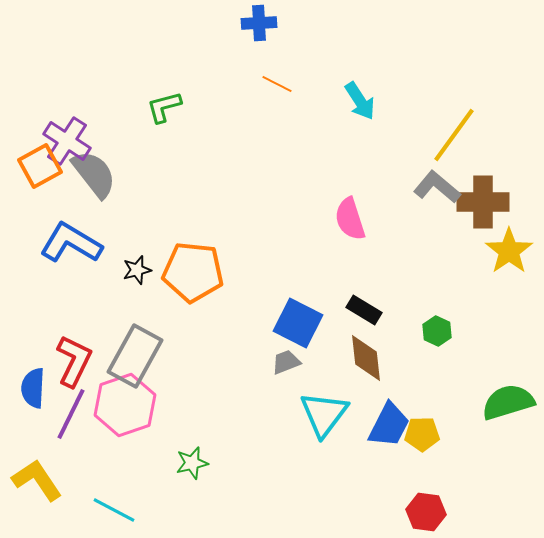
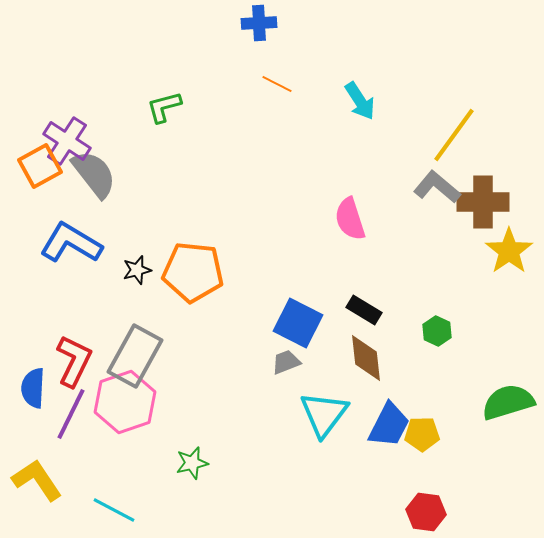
pink hexagon: moved 3 px up
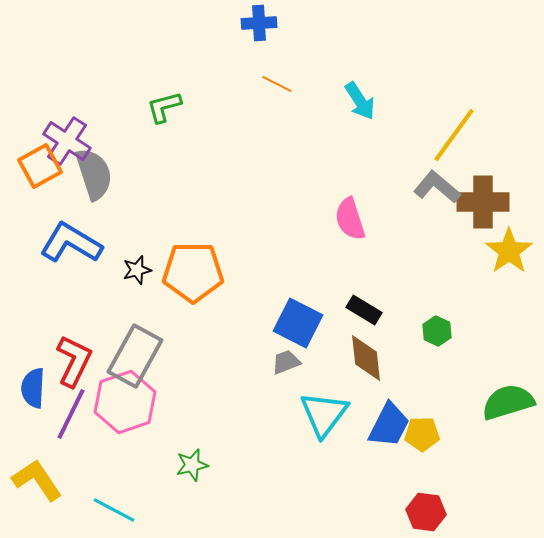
gray semicircle: rotated 20 degrees clockwise
orange pentagon: rotated 6 degrees counterclockwise
green star: moved 2 px down
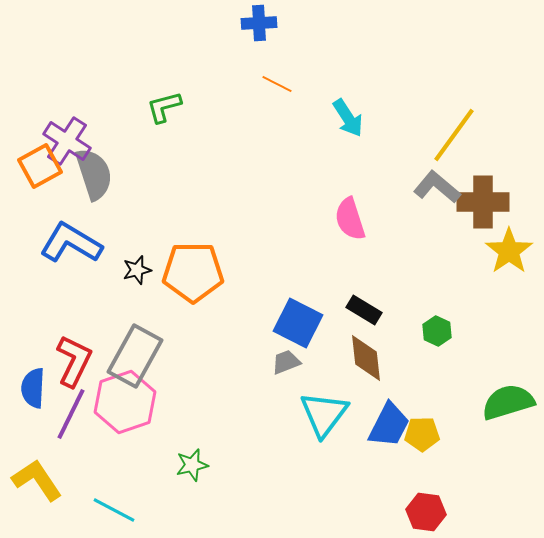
cyan arrow: moved 12 px left, 17 px down
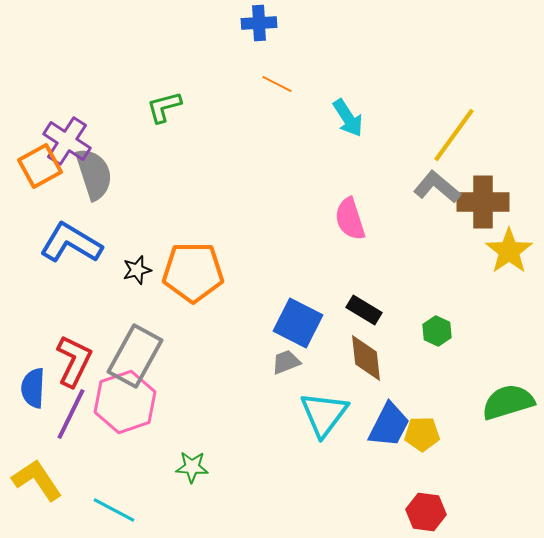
green star: moved 2 px down; rotated 16 degrees clockwise
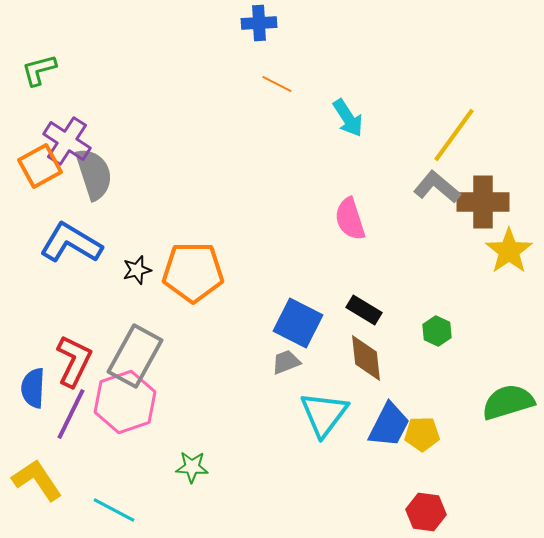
green L-shape: moved 125 px left, 37 px up
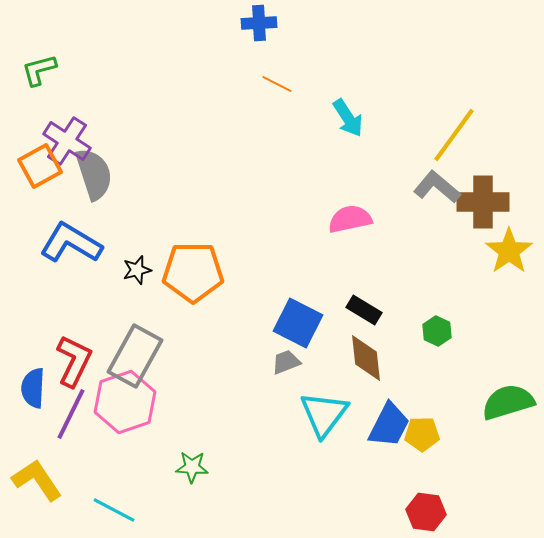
pink semicircle: rotated 96 degrees clockwise
